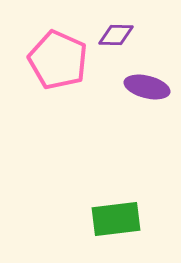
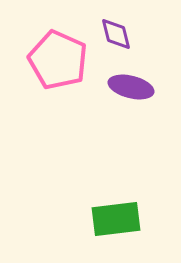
purple diamond: moved 1 px up; rotated 75 degrees clockwise
purple ellipse: moved 16 px left
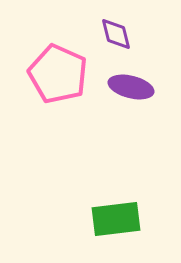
pink pentagon: moved 14 px down
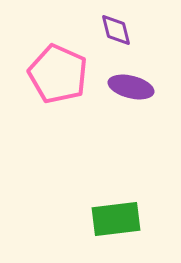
purple diamond: moved 4 px up
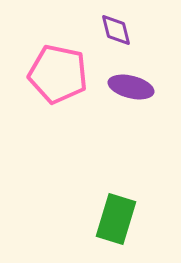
pink pentagon: rotated 12 degrees counterclockwise
green rectangle: rotated 66 degrees counterclockwise
